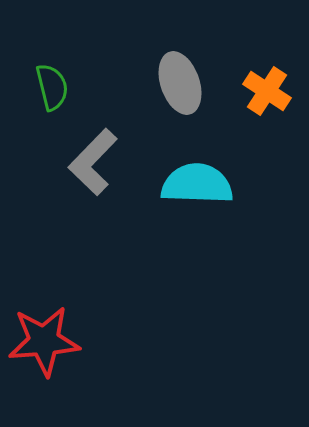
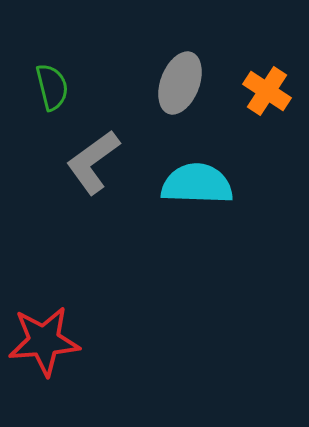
gray ellipse: rotated 40 degrees clockwise
gray L-shape: rotated 10 degrees clockwise
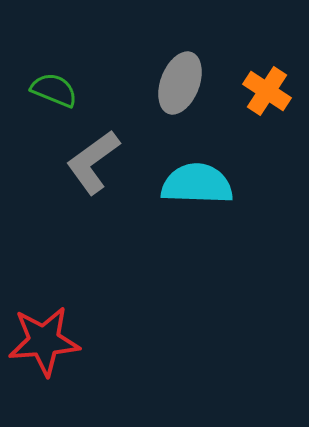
green semicircle: moved 2 px right, 3 px down; rotated 54 degrees counterclockwise
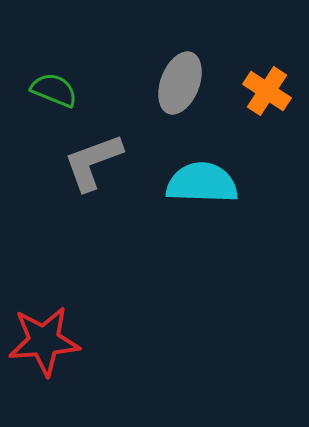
gray L-shape: rotated 16 degrees clockwise
cyan semicircle: moved 5 px right, 1 px up
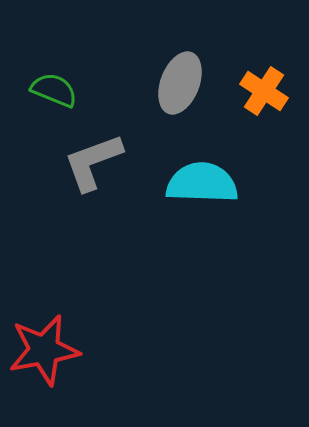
orange cross: moved 3 px left
red star: moved 9 px down; rotated 6 degrees counterclockwise
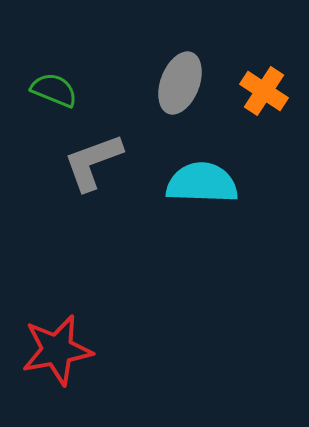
red star: moved 13 px right
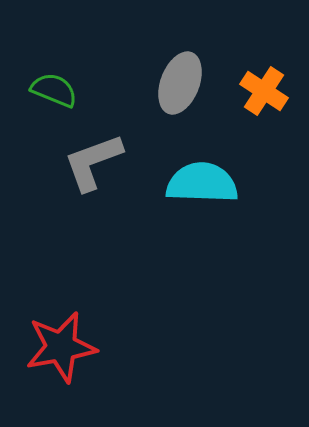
red star: moved 4 px right, 3 px up
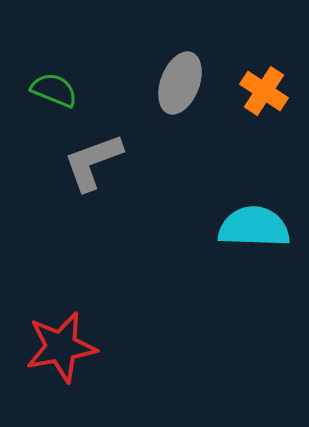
cyan semicircle: moved 52 px right, 44 px down
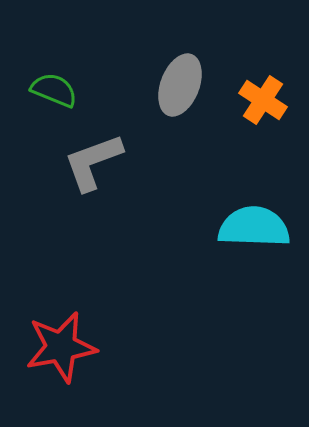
gray ellipse: moved 2 px down
orange cross: moved 1 px left, 9 px down
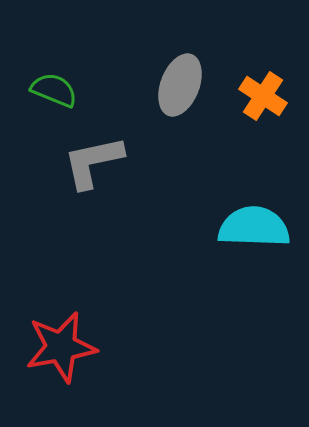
orange cross: moved 4 px up
gray L-shape: rotated 8 degrees clockwise
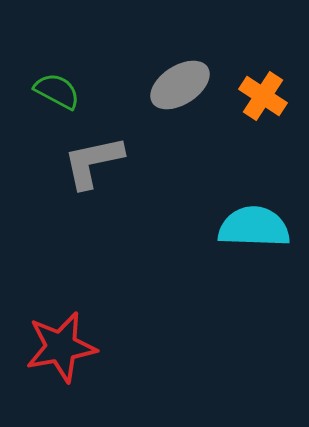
gray ellipse: rotated 36 degrees clockwise
green semicircle: moved 3 px right, 1 px down; rotated 6 degrees clockwise
